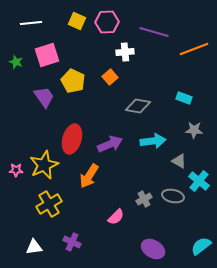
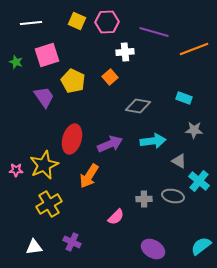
gray cross: rotated 28 degrees clockwise
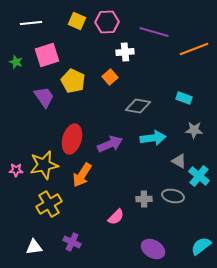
cyan arrow: moved 3 px up
yellow star: rotated 12 degrees clockwise
orange arrow: moved 7 px left, 1 px up
cyan cross: moved 5 px up
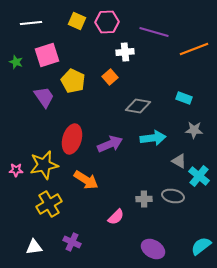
orange arrow: moved 4 px right, 5 px down; rotated 90 degrees counterclockwise
